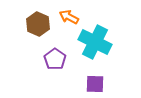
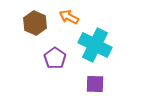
brown hexagon: moved 3 px left, 1 px up
cyan cross: moved 3 px down
purple pentagon: moved 1 px up
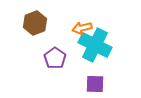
orange arrow: moved 13 px right, 11 px down; rotated 42 degrees counterclockwise
brown hexagon: rotated 15 degrees clockwise
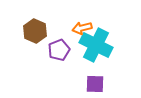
brown hexagon: moved 8 px down; rotated 15 degrees counterclockwise
cyan cross: moved 1 px right
purple pentagon: moved 4 px right, 8 px up; rotated 15 degrees clockwise
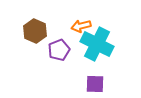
orange arrow: moved 1 px left, 2 px up
cyan cross: moved 1 px right, 1 px up
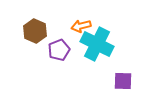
purple square: moved 28 px right, 3 px up
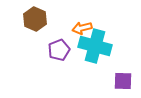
orange arrow: moved 1 px right, 2 px down
brown hexagon: moved 12 px up
cyan cross: moved 2 px left, 2 px down; rotated 12 degrees counterclockwise
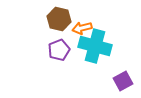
brown hexagon: moved 24 px right; rotated 10 degrees counterclockwise
purple square: rotated 30 degrees counterclockwise
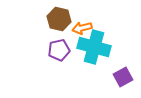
cyan cross: moved 1 px left, 1 px down
purple pentagon: rotated 10 degrees clockwise
purple square: moved 4 px up
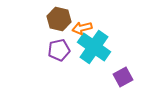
cyan cross: rotated 20 degrees clockwise
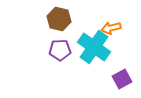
orange arrow: moved 29 px right
purple pentagon: moved 1 px right; rotated 10 degrees clockwise
purple square: moved 1 px left, 2 px down
